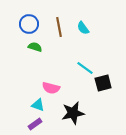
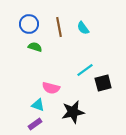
cyan line: moved 2 px down; rotated 72 degrees counterclockwise
black star: moved 1 px up
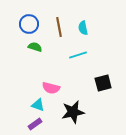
cyan semicircle: rotated 24 degrees clockwise
cyan line: moved 7 px left, 15 px up; rotated 18 degrees clockwise
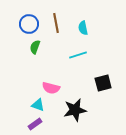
brown line: moved 3 px left, 4 px up
green semicircle: rotated 88 degrees counterclockwise
black star: moved 2 px right, 2 px up
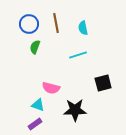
black star: rotated 10 degrees clockwise
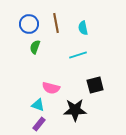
black square: moved 8 px left, 2 px down
purple rectangle: moved 4 px right; rotated 16 degrees counterclockwise
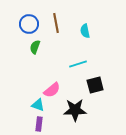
cyan semicircle: moved 2 px right, 3 px down
cyan line: moved 9 px down
pink semicircle: moved 1 px right, 2 px down; rotated 54 degrees counterclockwise
purple rectangle: rotated 32 degrees counterclockwise
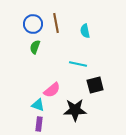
blue circle: moved 4 px right
cyan line: rotated 30 degrees clockwise
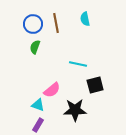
cyan semicircle: moved 12 px up
purple rectangle: moved 1 px left, 1 px down; rotated 24 degrees clockwise
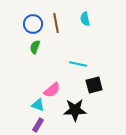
black square: moved 1 px left
